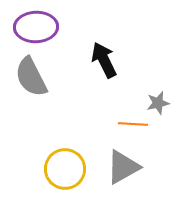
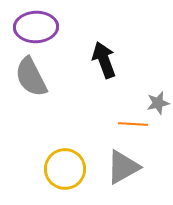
black arrow: rotated 6 degrees clockwise
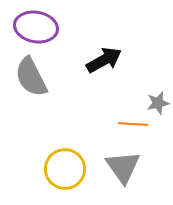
purple ellipse: rotated 12 degrees clockwise
black arrow: rotated 81 degrees clockwise
gray triangle: rotated 36 degrees counterclockwise
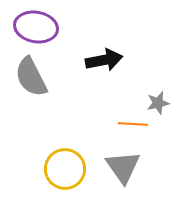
black arrow: rotated 18 degrees clockwise
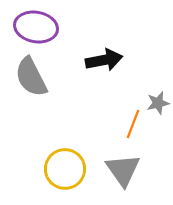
orange line: rotated 72 degrees counterclockwise
gray triangle: moved 3 px down
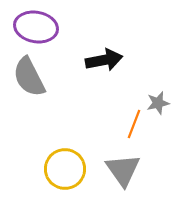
gray semicircle: moved 2 px left
orange line: moved 1 px right
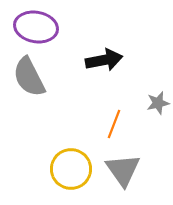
orange line: moved 20 px left
yellow circle: moved 6 px right
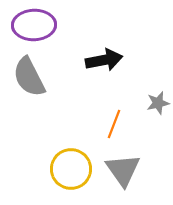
purple ellipse: moved 2 px left, 2 px up; rotated 12 degrees counterclockwise
